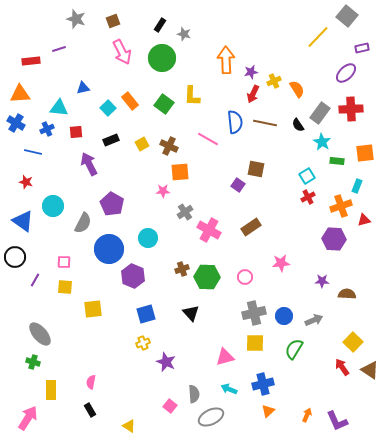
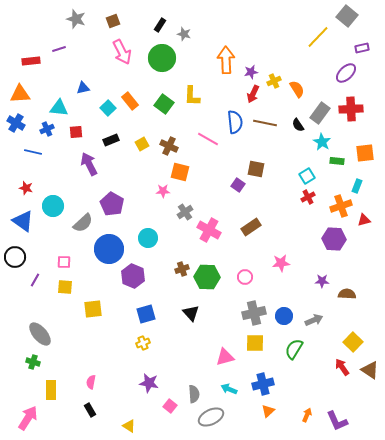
orange square at (180, 172): rotated 18 degrees clockwise
red star at (26, 182): moved 6 px down
gray semicircle at (83, 223): rotated 20 degrees clockwise
purple star at (166, 362): moved 17 px left, 21 px down; rotated 12 degrees counterclockwise
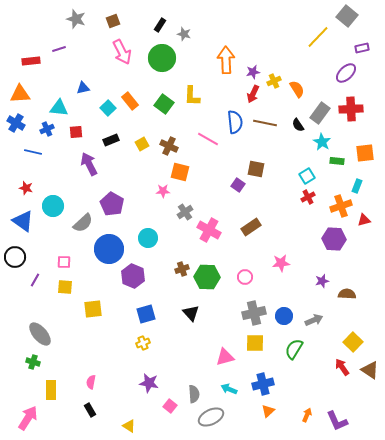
purple star at (251, 72): moved 2 px right
purple star at (322, 281): rotated 16 degrees counterclockwise
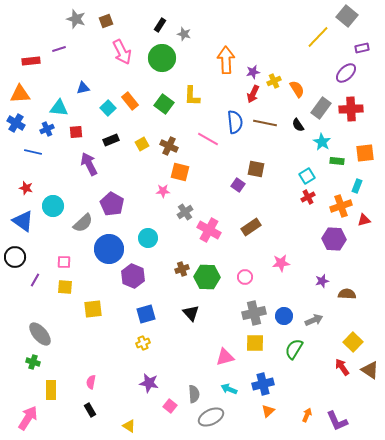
brown square at (113, 21): moved 7 px left
gray rectangle at (320, 113): moved 1 px right, 5 px up
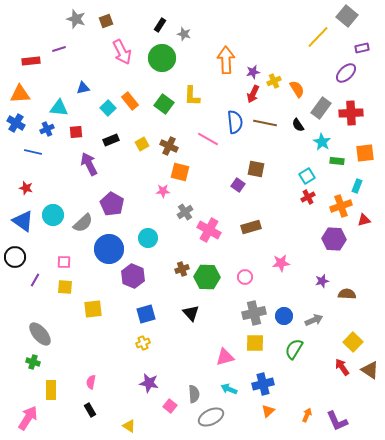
red cross at (351, 109): moved 4 px down
cyan circle at (53, 206): moved 9 px down
brown rectangle at (251, 227): rotated 18 degrees clockwise
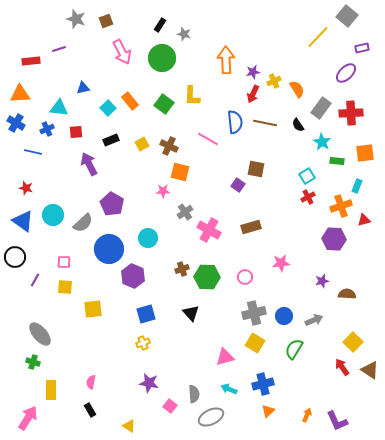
yellow square at (255, 343): rotated 30 degrees clockwise
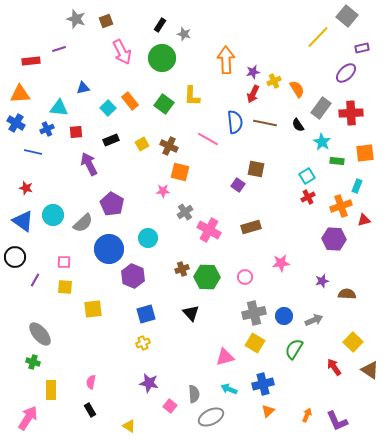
red arrow at (342, 367): moved 8 px left
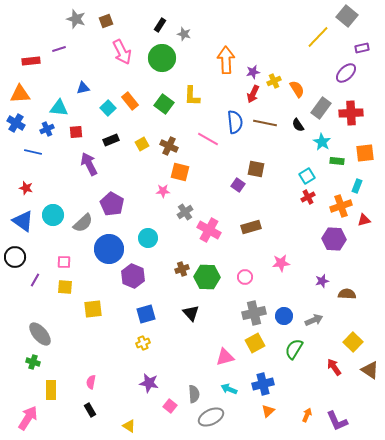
yellow square at (255, 343): rotated 30 degrees clockwise
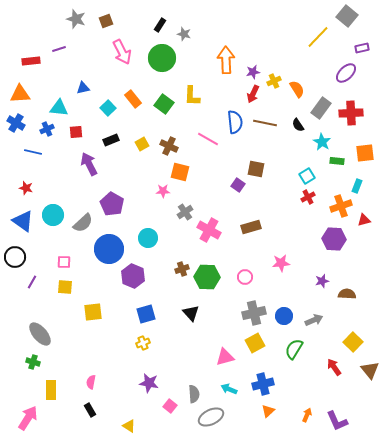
orange rectangle at (130, 101): moved 3 px right, 2 px up
purple line at (35, 280): moved 3 px left, 2 px down
yellow square at (93, 309): moved 3 px down
brown triangle at (370, 370): rotated 18 degrees clockwise
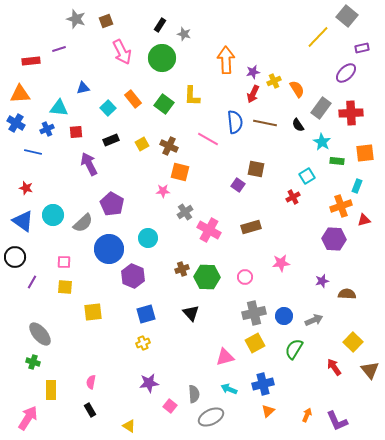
red cross at (308, 197): moved 15 px left
purple star at (149, 383): rotated 18 degrees counterclockwise
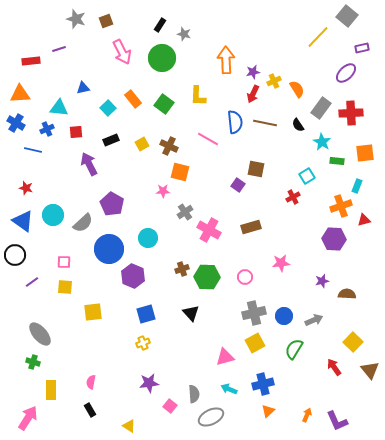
yellow L-shape at (192, 96): moved 6 px right
blue line at (33, 152): moved 2 px up
black circle at (15, 257): moved 2 px up
purple line at (32, 282): rotated 24 degrees clockwise
